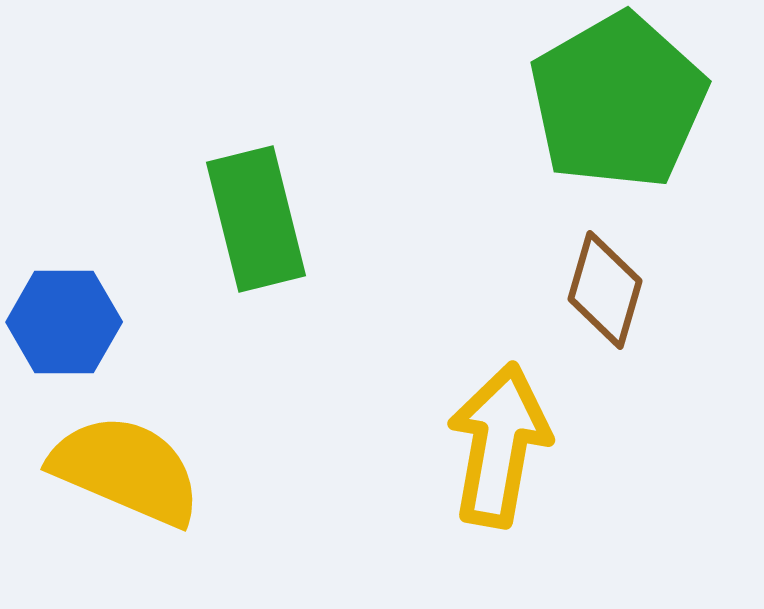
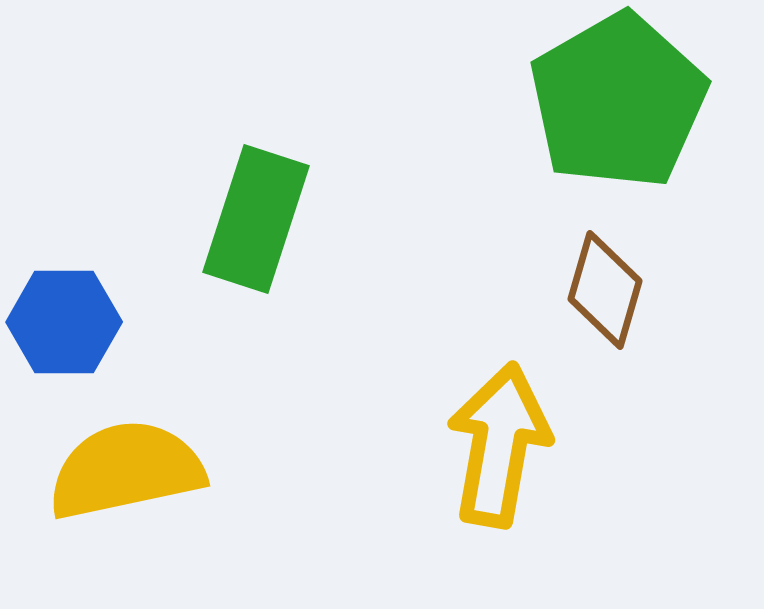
green rectangle: rotated 32 degrees clockwise
yellow semicircle: rotated 35 degrees counterclockwise
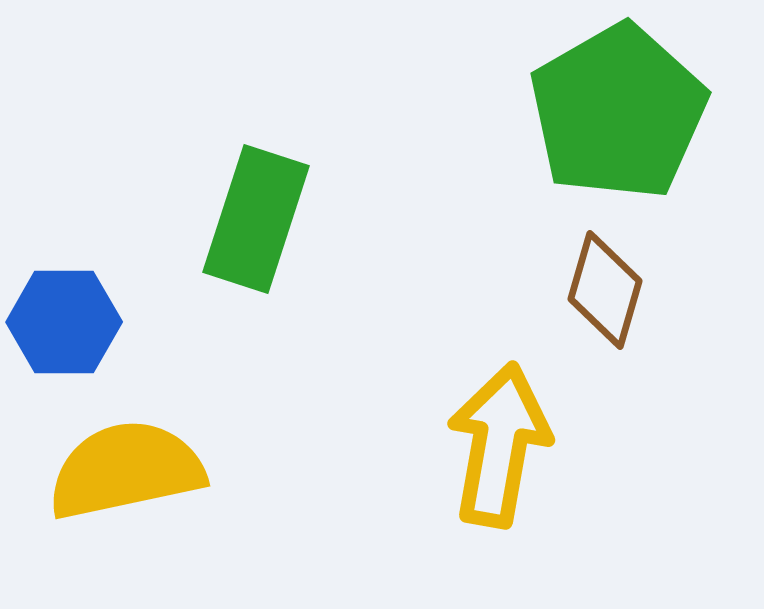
green pentagon: moved 11 px down
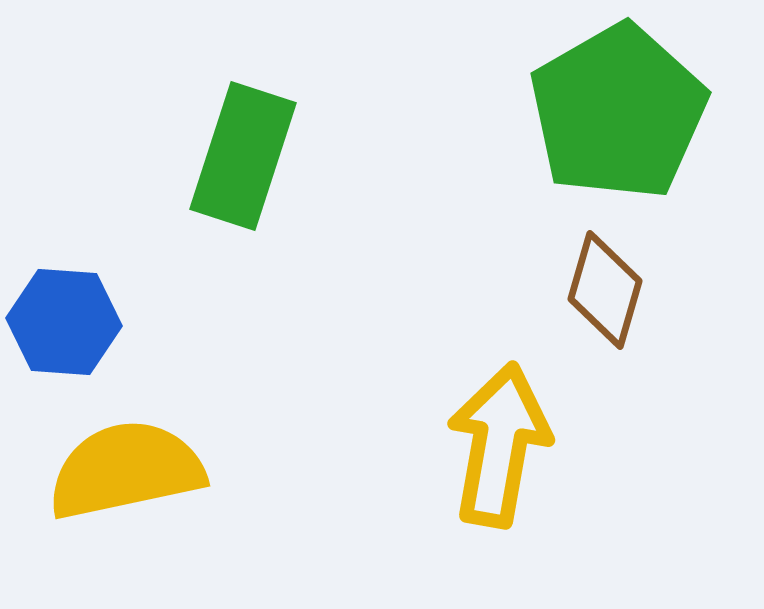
green rectangle: moved 13 px left, 63 px up
blue hexagon: rotated 4 degrees clockwise
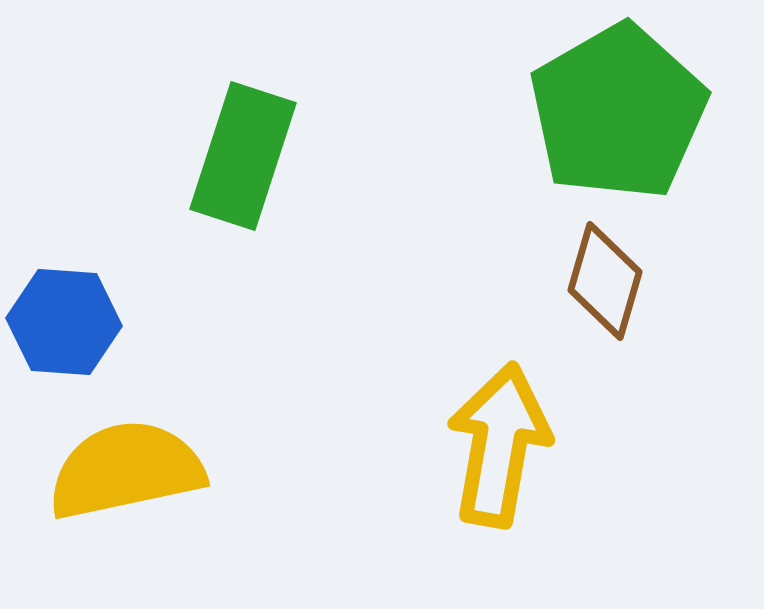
brown diamond: moved 9 px up
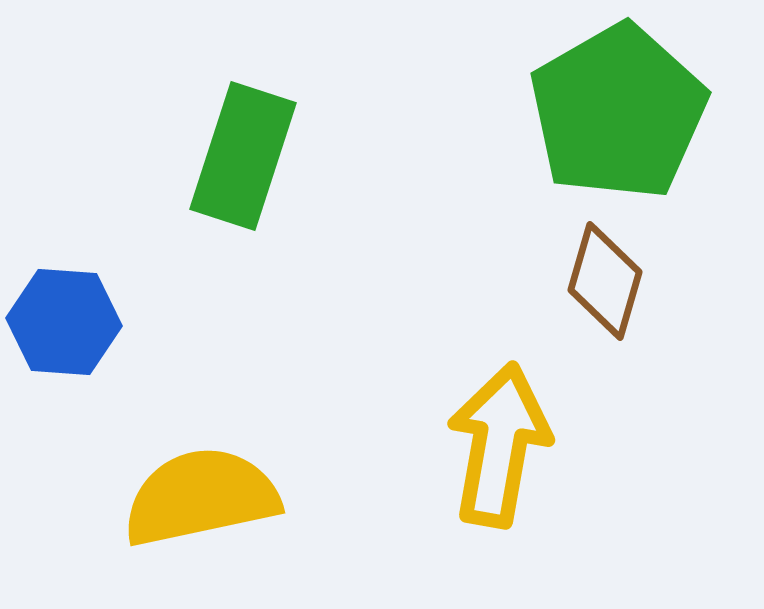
yellow semicircle: moved 75 px right, 27 px down
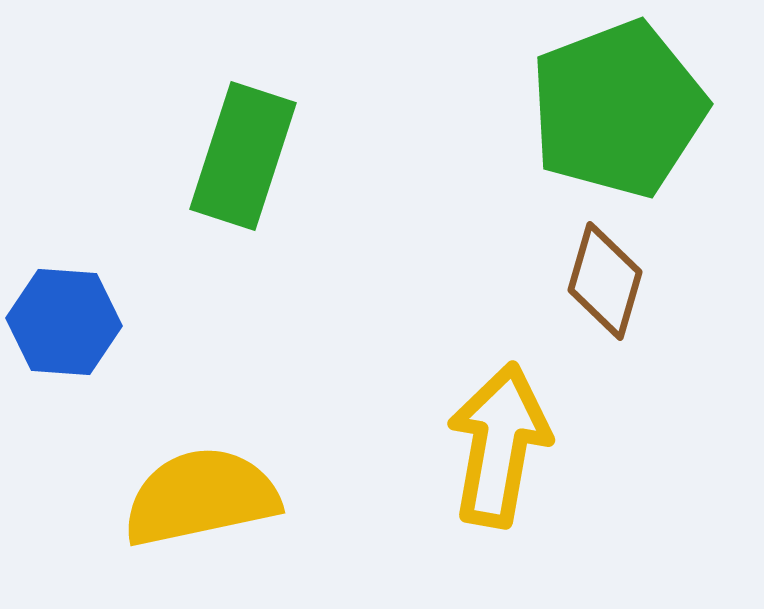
green pentagon: moved 3 px up; rotated 9 degrees clockwise
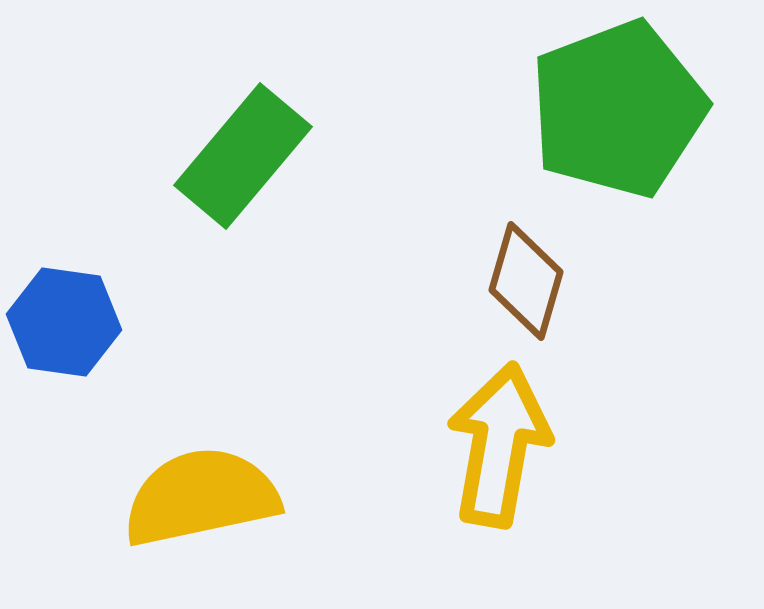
green rectangle: rotated 22 degrees clockwise
brown diamond: moved 79 px left
blue hexagon: rotated 4 degrees clockwise
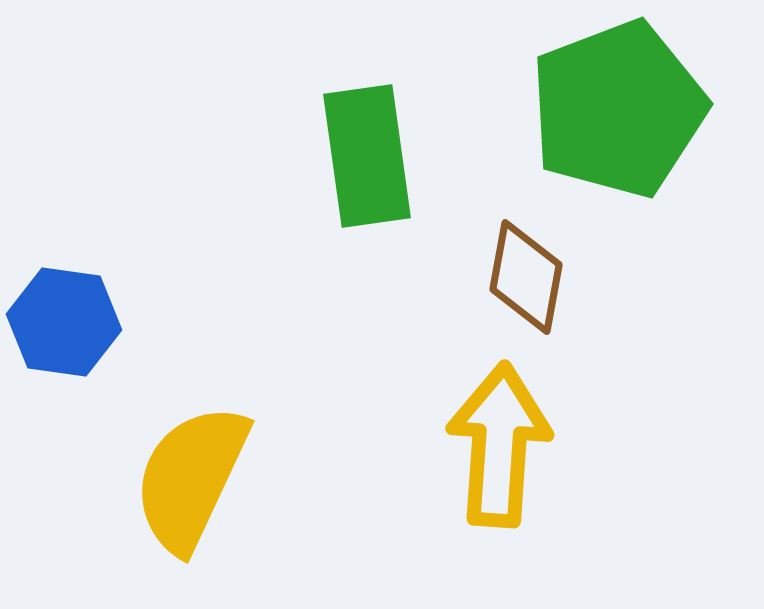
green rectangle: moved 124 px right; rotated 48 degrees counterclockwise
brown diamond: moved 4 px up; rotated 6 degrees counterclockwise
yellow arrow: rotated 6 degrees counterclockwise
yellow semicircle: moved 10 px left, 19 px up; rotated 53 degrees counterclockwise
